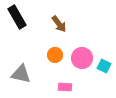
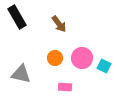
orange circle: moved 3 px down
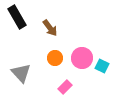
brown arrow: moved 9 px left, 4 px down
cyan square: moved 2 px left
gray triangle: moved 1 px up; rotated 35 degrees clockwise
pink rectangle: rotated 48 degrees counterclockwise
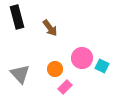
black rectangle: rotated 15 degrees clockwise
orange circle: moved 11 px down
gray triangle: moved 1 px left, 1 px down
